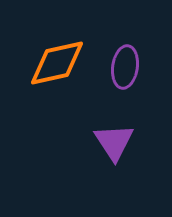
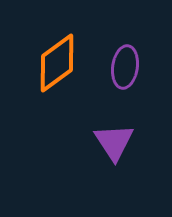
orange diamond: rotated 24 degrees counterclockwise
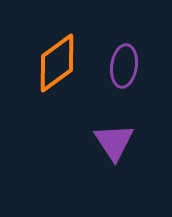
purple ellipse: moved 1 px left, 1 px up
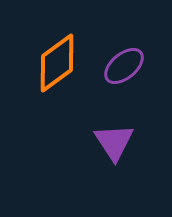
purple ellipse: rotated 42 degrees clockwise
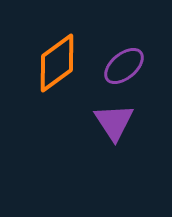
purple triangle: moved 20 px up
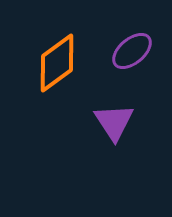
purple ellipse: moved 8 px right, 15 px up
